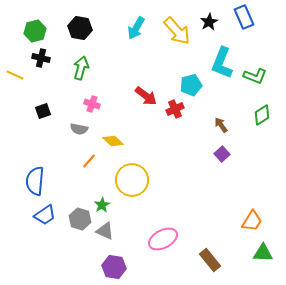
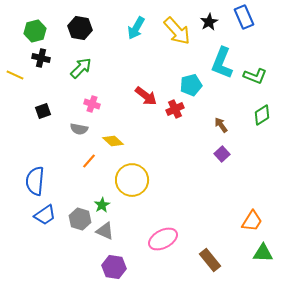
green arrow: rotated 30 degrees clockwise
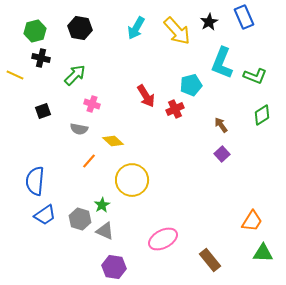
green arrow: moved 6 px left, 7 px down
red arrow: rotated 20 degrees clockwise
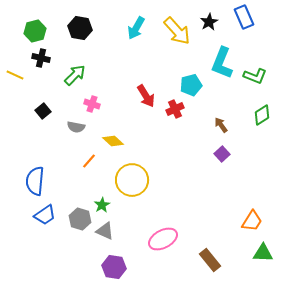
black square: rotated 21 degrees counterclockwise
gray semicircle: moved 3 px left, 2 px up
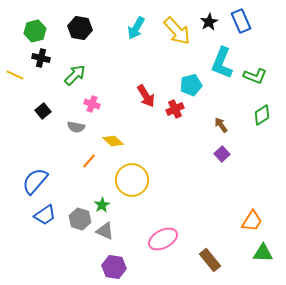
blue rectangle: moved 3 px left, 4 px down
blue semicircle: rotated 36 degrees clockwise
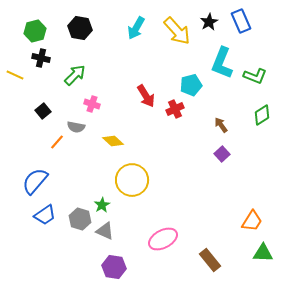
orange line: moved 32 px left, 19 px up
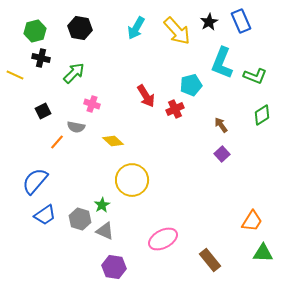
green arrow: moved 1 px left, 2 px up
black square: rotated 14 degrees clockwise
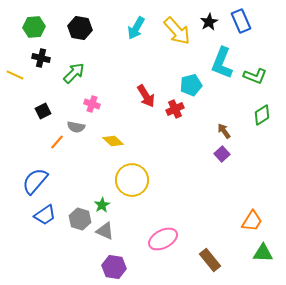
green hexagon: moved 1 px left, 4 px up; rotated 10 degrees clockwise
brown arrow: moved 3 px right, 6 px down
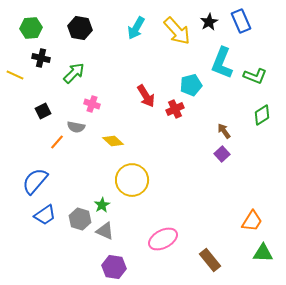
green hexagon: moved 3 px left, 1 px down
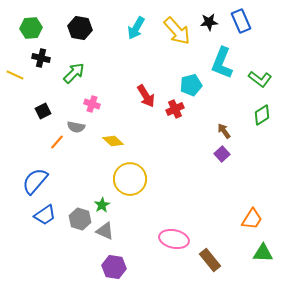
black star: rotated 24 degrees clockwise
green L-shape: moved 5 px right, 3 px down; rotated 15 degrees clockwise
yellow circle: moved 2 px left, 1 px up
orange trapezoid: moved 2 px up
pink ellipse: moved 11 px right; rotated 40 degrees clockwise
